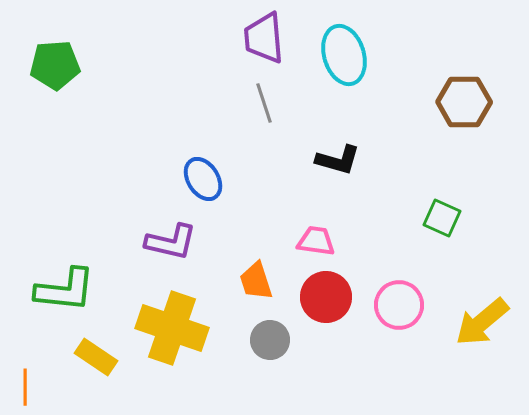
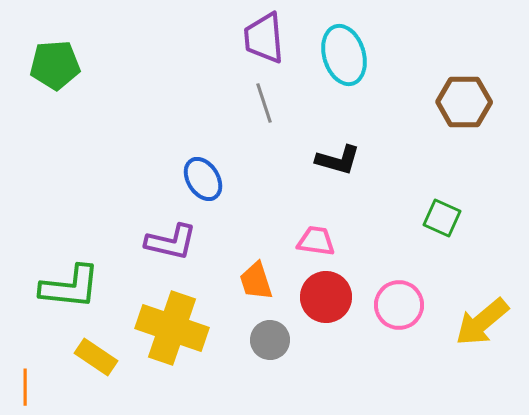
green L-shape: moved 5 px right, 3 px up
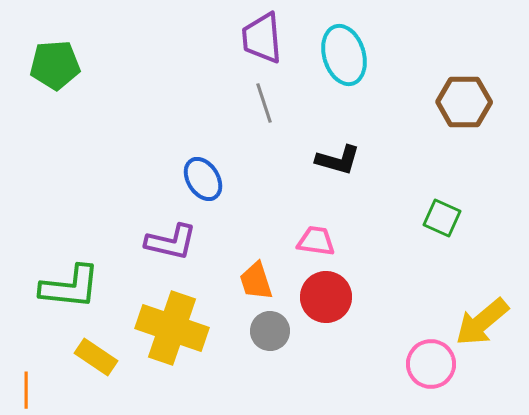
purple trapezoid: moved 2 px left
pink circle: moved 32 px right, 59 px down
gray circle: moved 9 px up
orange line: moved 1 px right, 3 px down
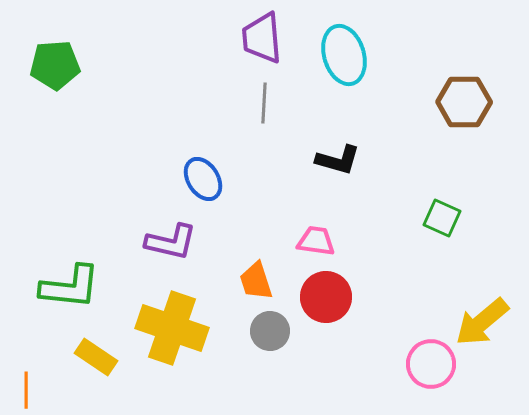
gray line: rotated 21 degrees clockwise
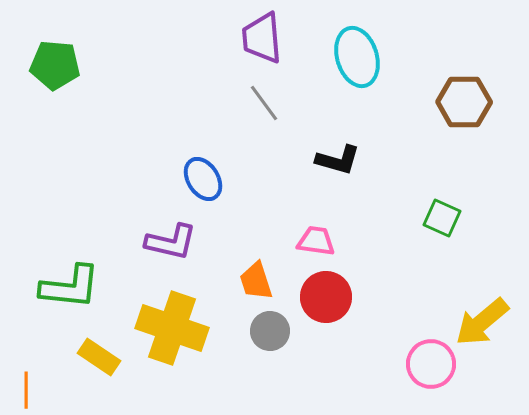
cyan ellipse: moved 13 px right, 2 px down
green pentagon: rotated 9 degrees clockwise
gray line: rotated 39 degrees counterclockwise
yellow rectangle: moved 3 px right
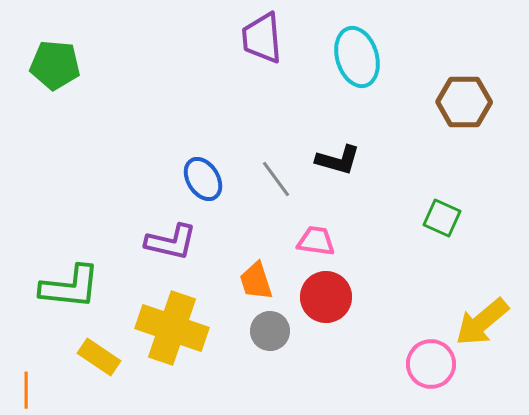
gray line: moved 12 px right, 76 px down
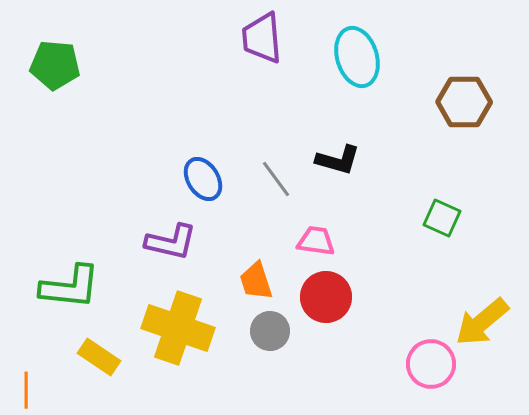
yellow cross: moved 6 px right
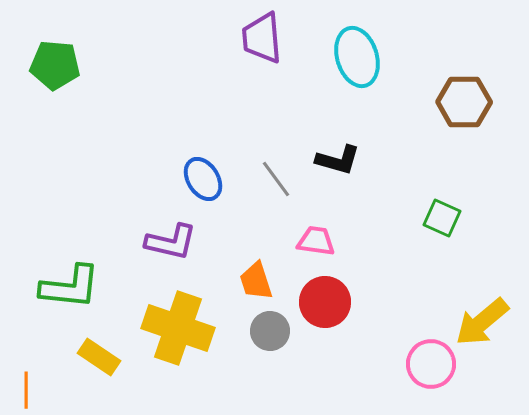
red circle: moved 1 px left, 5 px down
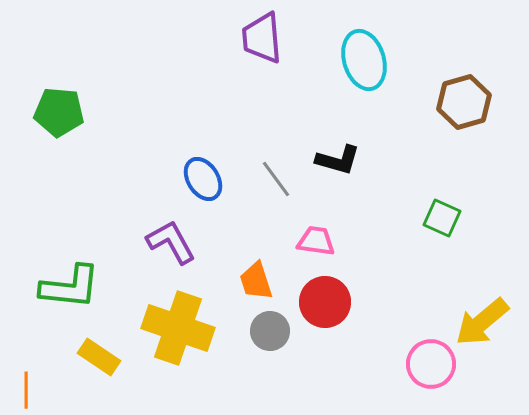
cyan ellipse: moved 7 px right, 3 px down
green pentagon: moved 4 px right, 47 px down
brown hexagon: rotated 16 degrees counterclockwise
purple L-shape: rotated 132 degrees counterclockwise
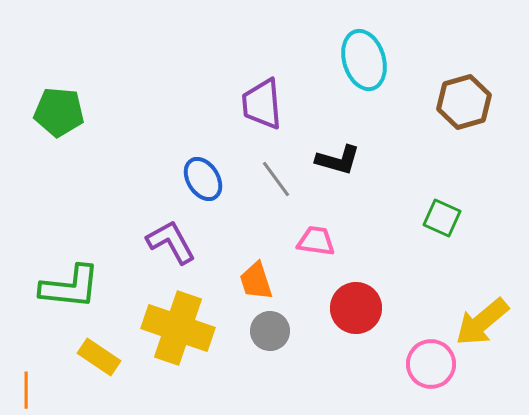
purple trapezoid: moved 66 px down
red circle: moved 31 px right, 6 px down
